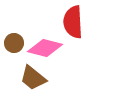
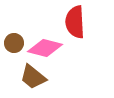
red semicircle: moved 2 px right
brown trapezoid: moved 1 px up
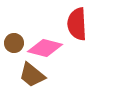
red semicircle: moved 2 px right, 2 px down
brown trapezoid: moved 1 px left, 2 px up
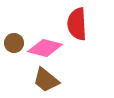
brown trapezoid: moved 14 px right, 5 px down
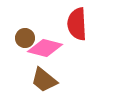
brown circle: moved 11 px right, 5 px up
brown trapezoid: moved 2 px left
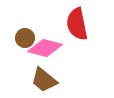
red semicircle: rotated 8 degrees counterclockwise
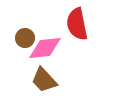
pink diamond: rotated 20 degrees counterclockwise
brown trapezoid: rotated 8 degrees clockwise
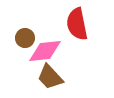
pink diamond: moved 3 px down
brown trapezoid: moved 6 px right, 3 px up
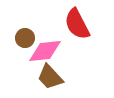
red semicircle: rotated 16 degrees counterclockwise
